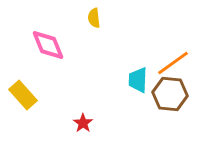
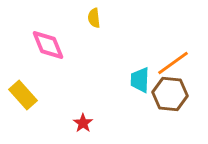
cyan trapezoid: moved 2 px right
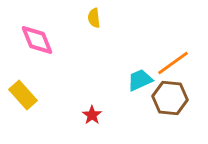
pink diamond: moved 11 px left, 5 px up
cyan trapezoid: rotated 64 degrees clockwise
brown hexagon: moved 4 px down
red star: moved 9 px right, 8 px up
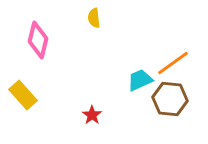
pink diamond: moved 1 px right; rotated 36 degrees clockwise
brown hexagon: moved 1 px down
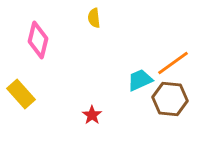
yellow rectangle: moved 2 px left, 1 px up
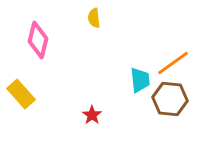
cyan trapezoid: rotated 108 degrees clockwise
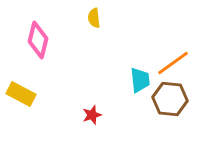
yellow rectangle: rotated 20 degrees counterclockwise
red star: rotated 18 degrees clockwise
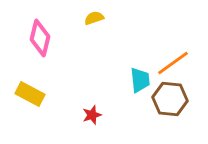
yellow semicircle: rotated 78 degrees clockwise
pink diamond: moved 2 px right, 2 px up
yellow rectangle: moved 9 px right
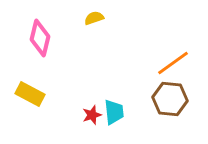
cyan trapezoid: moved 26 px left, 32 px down
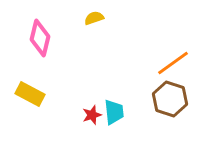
brown hexagon: rotated 12 degrees clockwise
